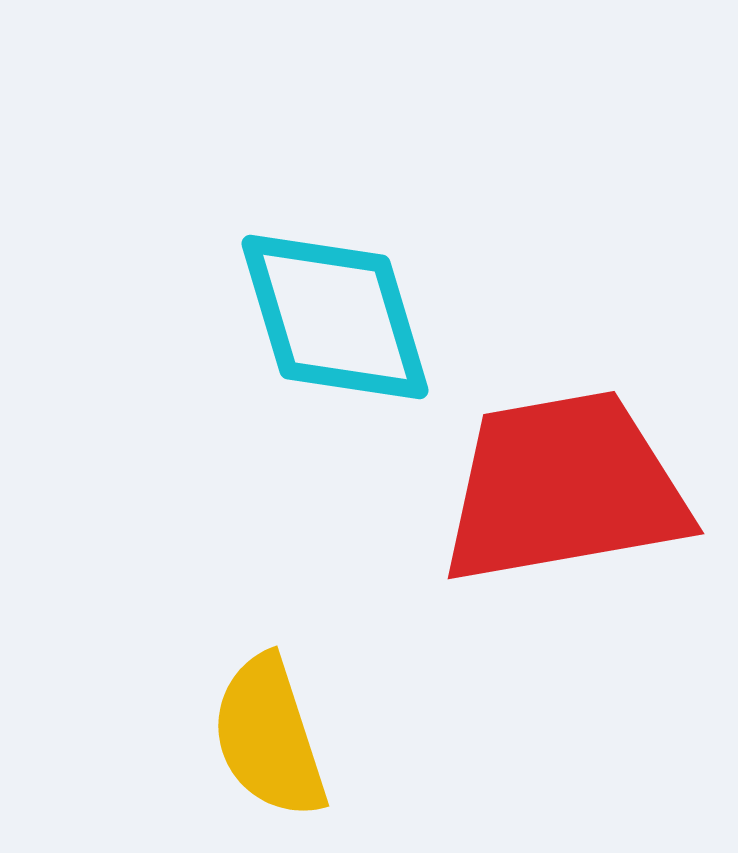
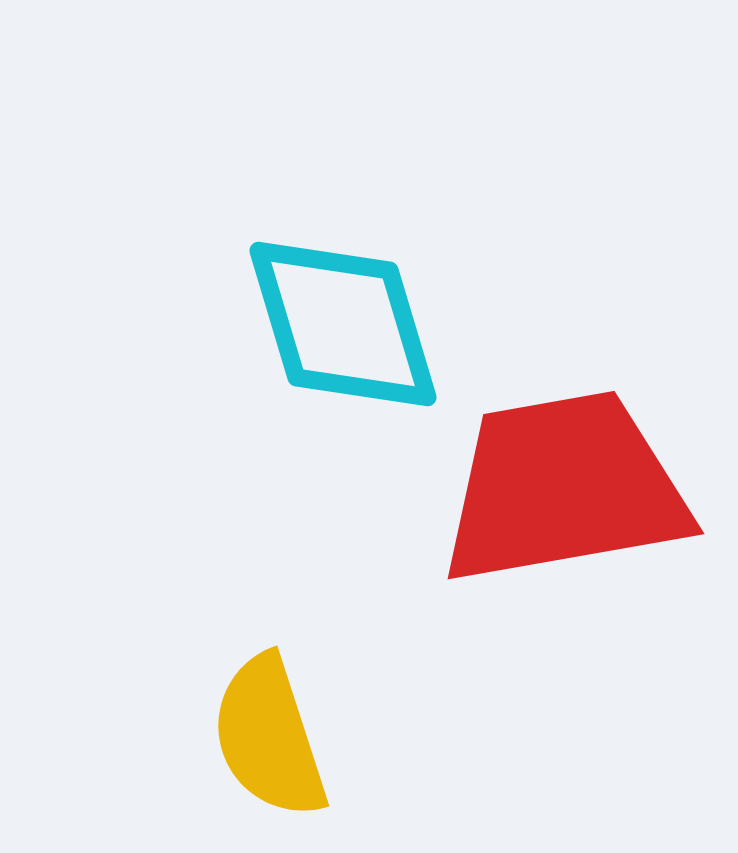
cyan diamond: moved 8 px right, 7 px down
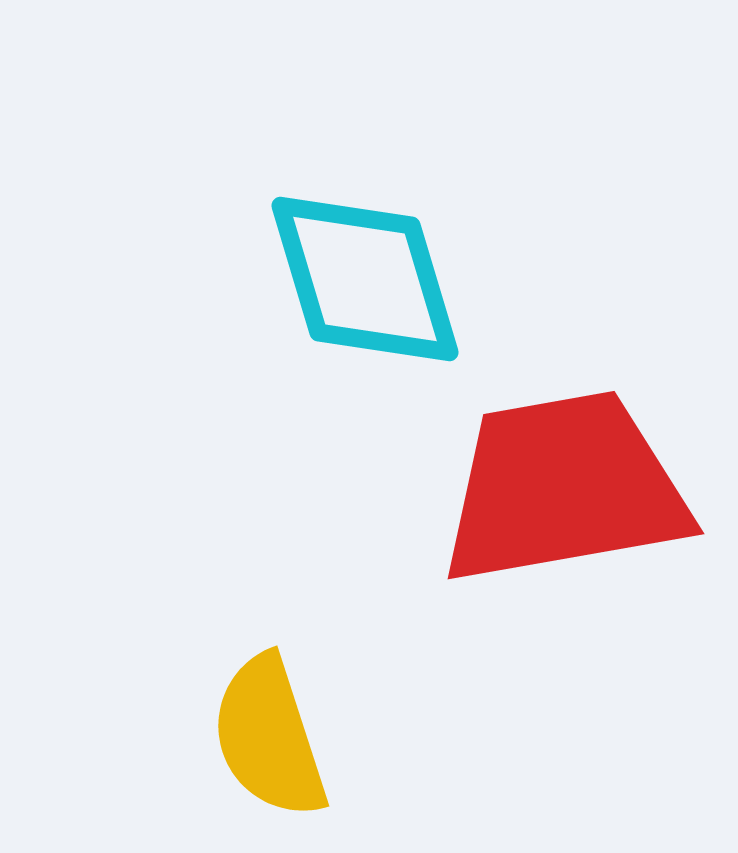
cyan diamond: moved 22 px right, 45 px up
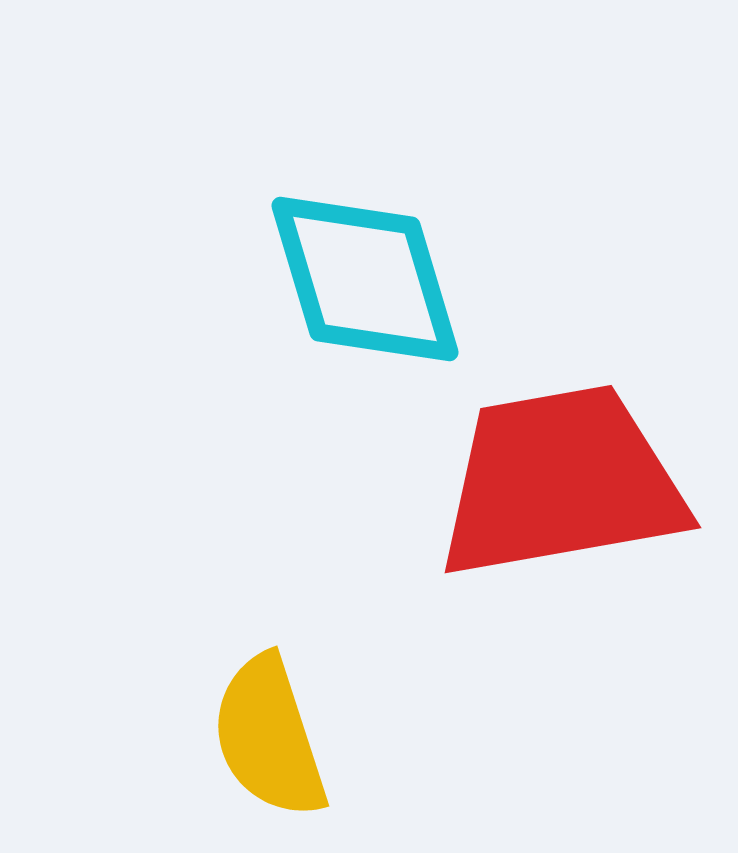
red trapezoid: moved 3 px left, 6 px up
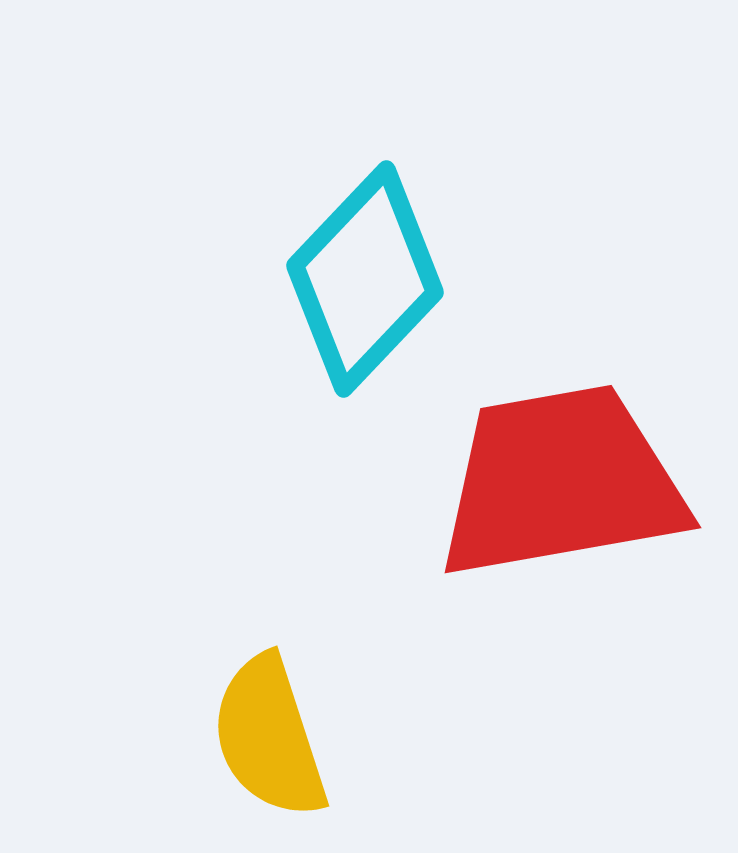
cyan diamond: rotated 60 degrees clockwise
